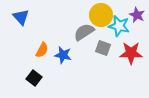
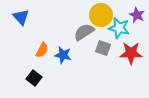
cyan star: moved 2 px down
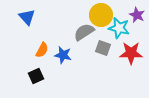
blue triangle: moved 6 px right
black square: moved 2 px right, 2 px up; rotated 28 degrees clockwise
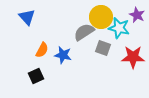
yellow circle: moved 2 px down
red star: moved 2 px right, 4 px down
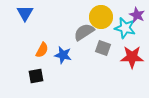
blue triangle: moved 2 px left, 4 px up; rotated 12 degrees clockwise
cyan star: moved 6 px right
red star: moved 1 px left
black square: rotated 14 degrees clockwise
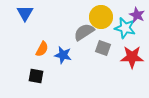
orange semicircle: moved 1 px up
black square: rotated 21 degrees clockwise
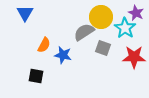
purple star: moved 1 px left, 2 px up
cyan star: rotated 20 degrees clockwise
orange semicircle: moved 2 px right, 4 px up
red star: moved 2 px right
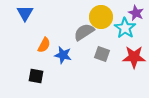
gray square: moved 1 px left, 6 px down
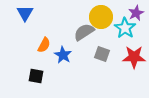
purple star: rotated 21 degrees clockwise
blue star: rotated 18 degrees clockwise
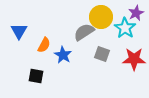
blue triangle: moved 6 px left, 18 px down
red star: moved 2 px down
